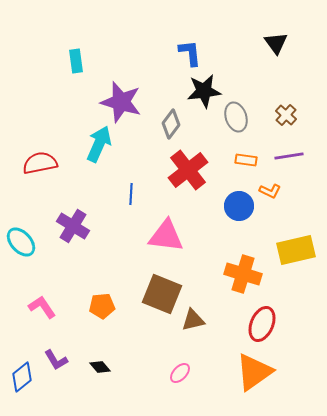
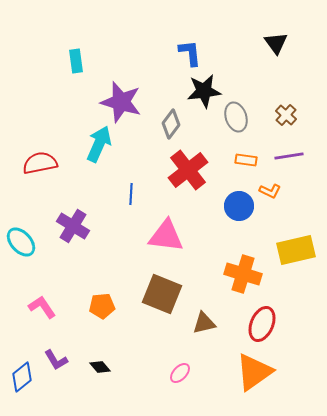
brown triangle: moved 11 px right, 3 px down
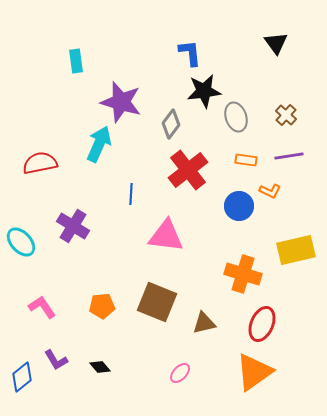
brown square: moved 5 px left, 8 px down
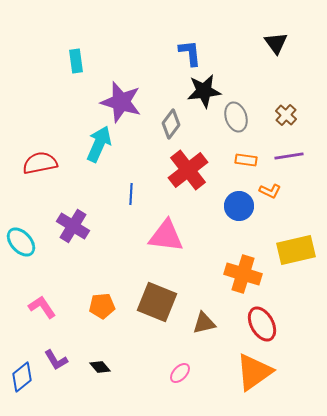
red ellipse: rotated 52 degrees counterclockwise
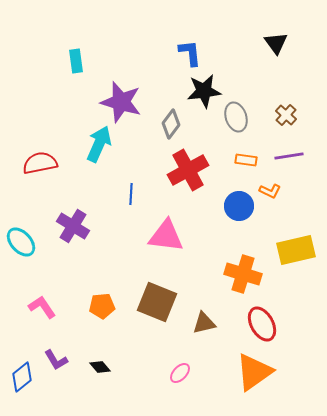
red cross: rotated 9 degrees clockwise
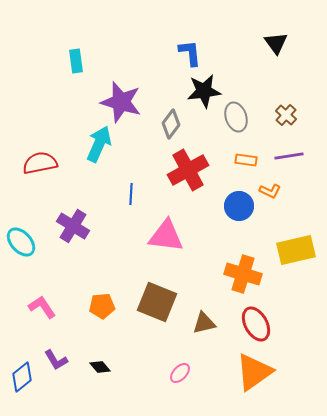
red ellipse: moved 6 px left
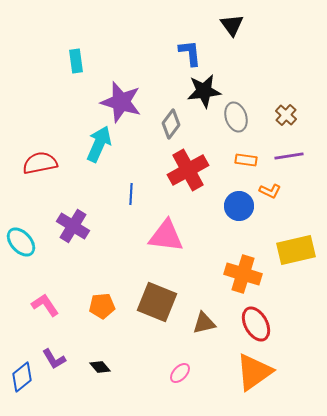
black triangle: moved 44 px left, 18 px up
pink L-shape: moved 3 px right, 2 px up
purple L-shape: moved 2 px left, 1 px up
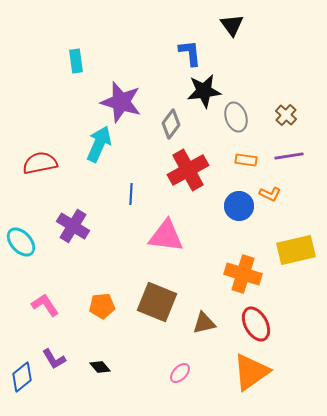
orange L-shape: moved 3 px down
orange triangle: moved 3 px left
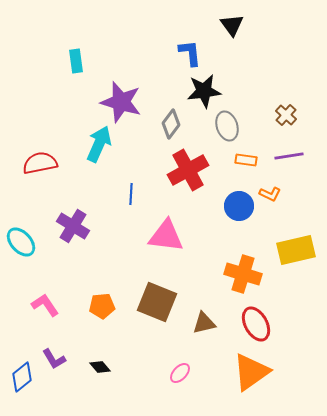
gray ellipse: moved 9 px left, 9 px down
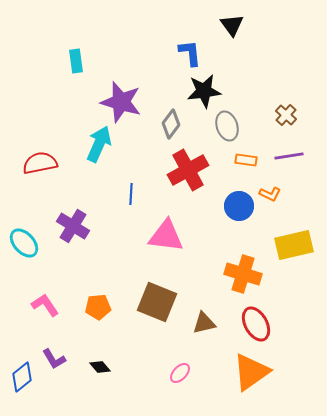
cyan ellipse: moved 3 px right, 1 px down
yellow rectangle: moved 2 px left, 5 px up
orange pentagon: moved 4 px left, 1 px down
